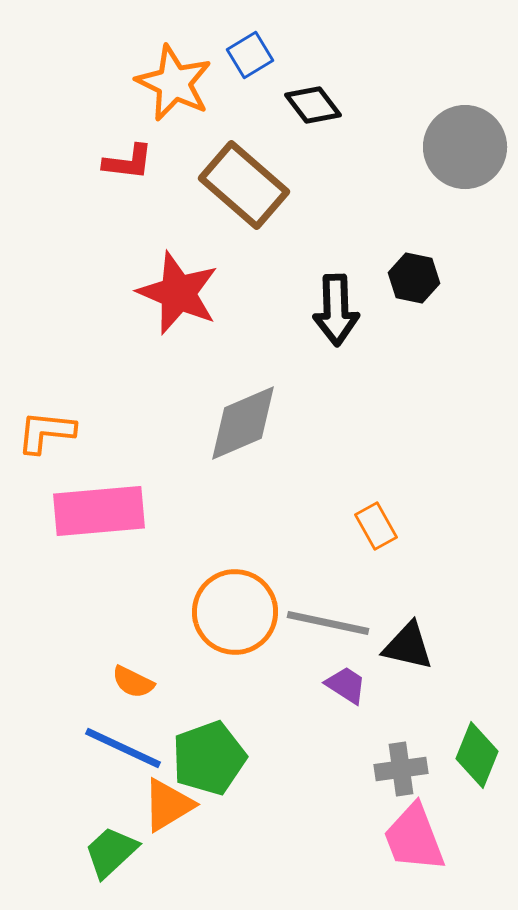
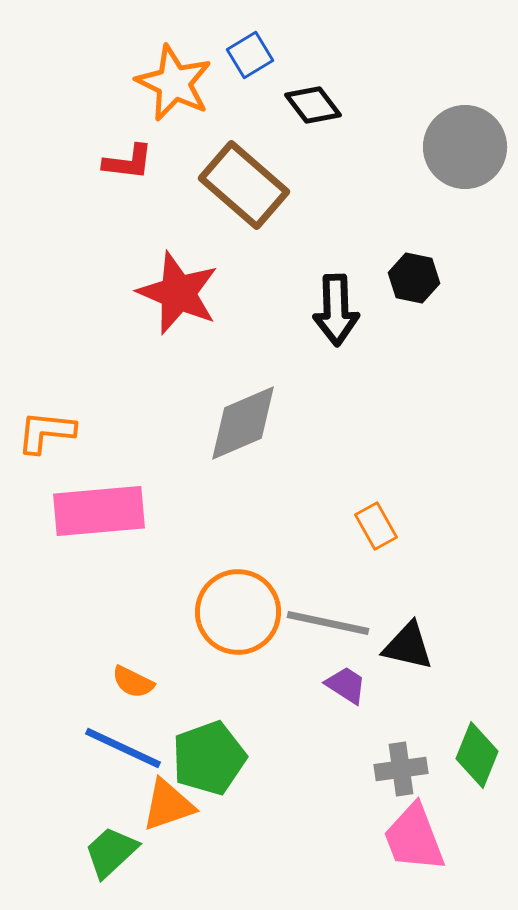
orange circle: moved 3 px right
orange triangle: rotated 12 degrees clockwise
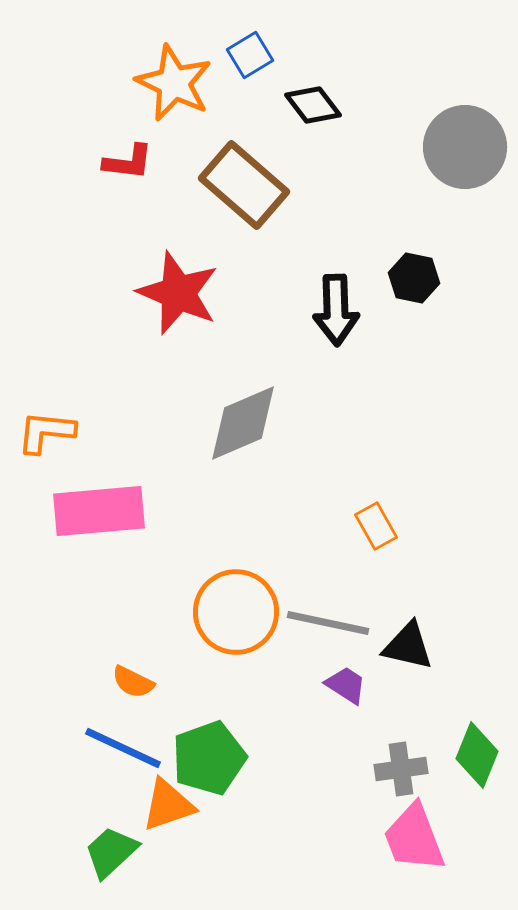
orange circle: moved 2 px left
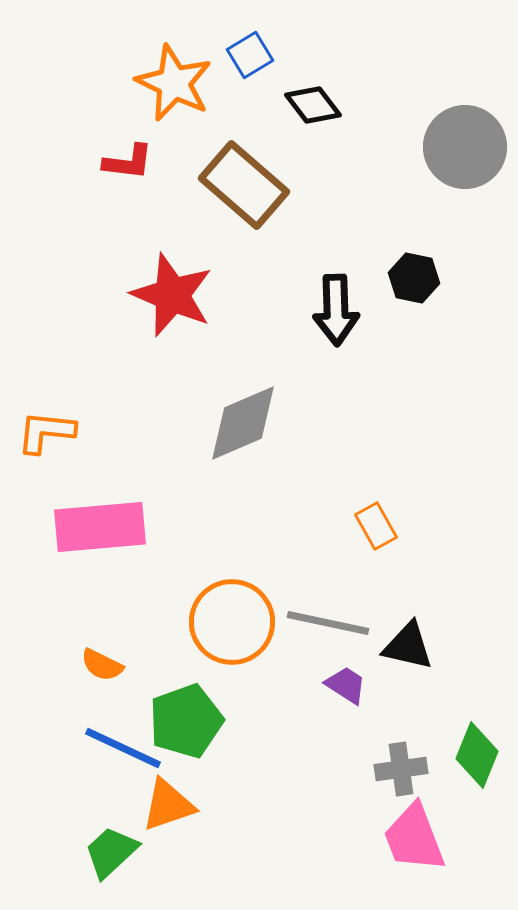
red star: moved 6 px left, 2 px down
pink rectangle: moved 1 px right, 16 px down
orange circle: moved 4 px left, 10 px down
orange semicircle: moved 31 px left, 17 px up
green pentagon: moved 23 px left, 37 px up
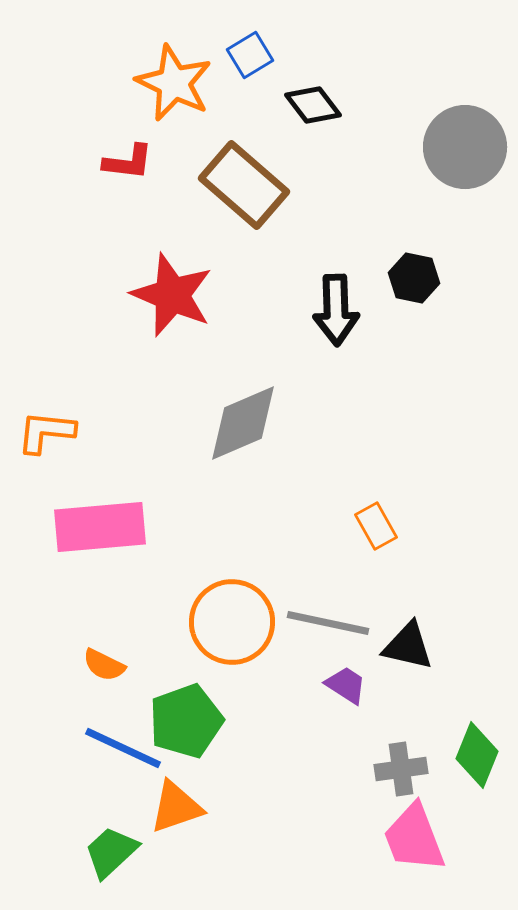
orange semicircle: moved 2 px right
orange triangle: moved 8 px right, 2 px down
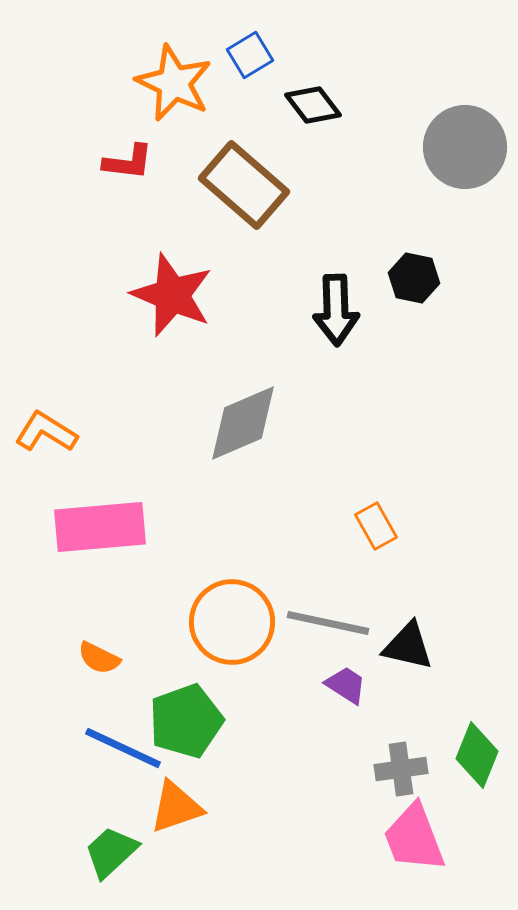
orange L-shape: rotated 26 degrees clockwise
orange semicircle: moved 5 px left, 7 px up
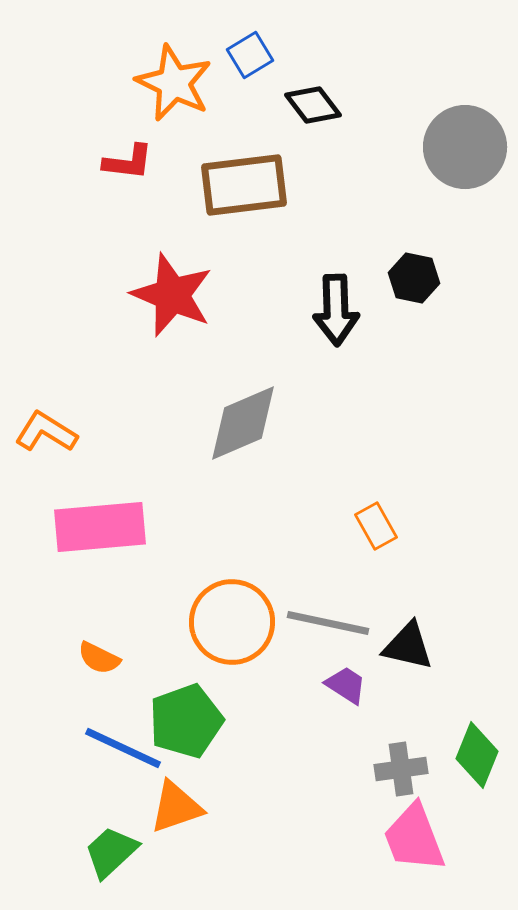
brown rectangle: rotated 48 degrees counterclockwise
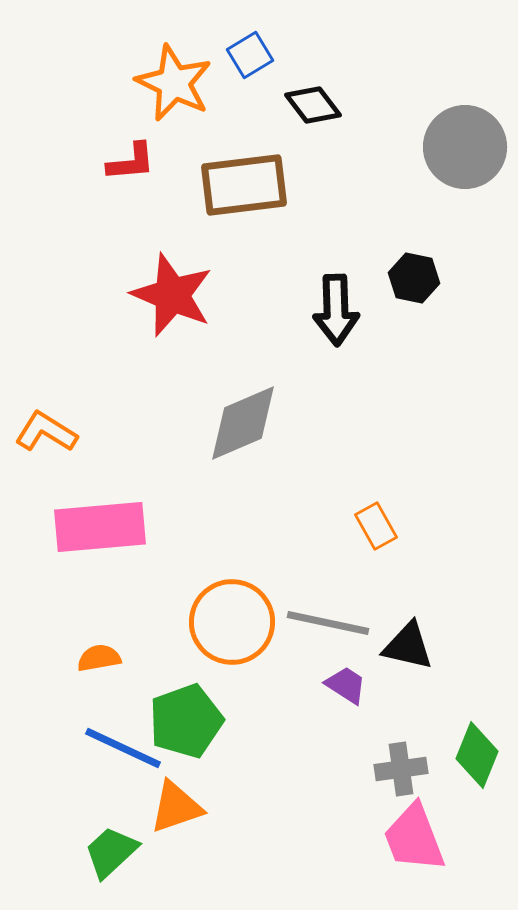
red L-shape: moved 3 px right; rotated 12 degrees counterclockwise
orange semicircle: rotated 144 degrees clockwise
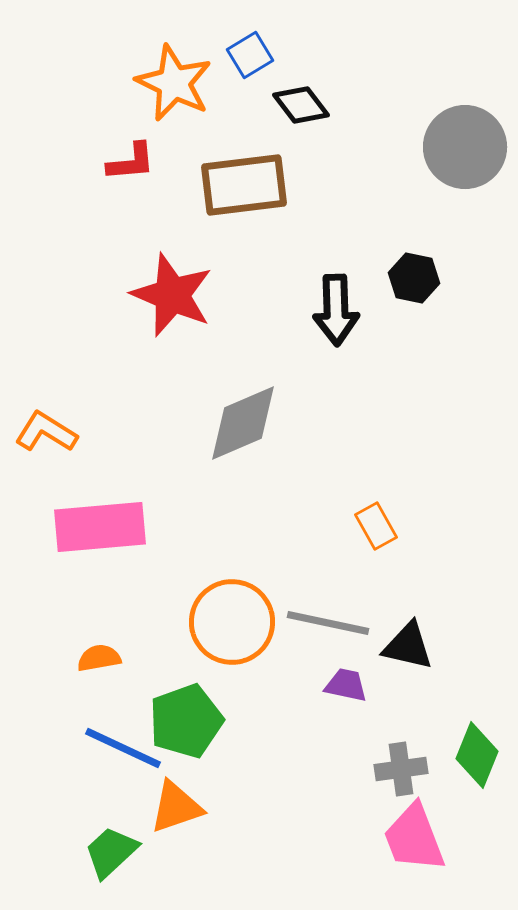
black diamond: moved 12 px left
purple trapezoid: rotated 21 degrees counterclockwise
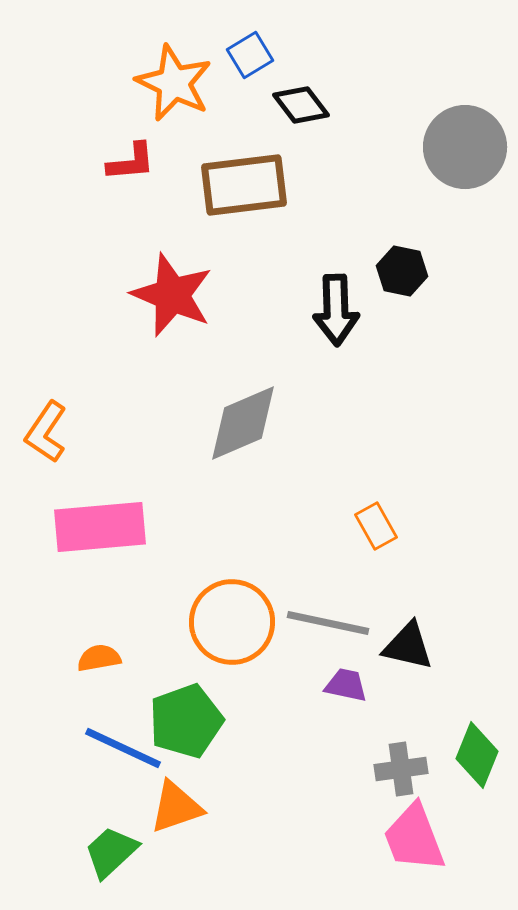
black hexagon: moved 12 px left, 7 px up
orange L-shape: rotated 88 degrees counterclockwise
